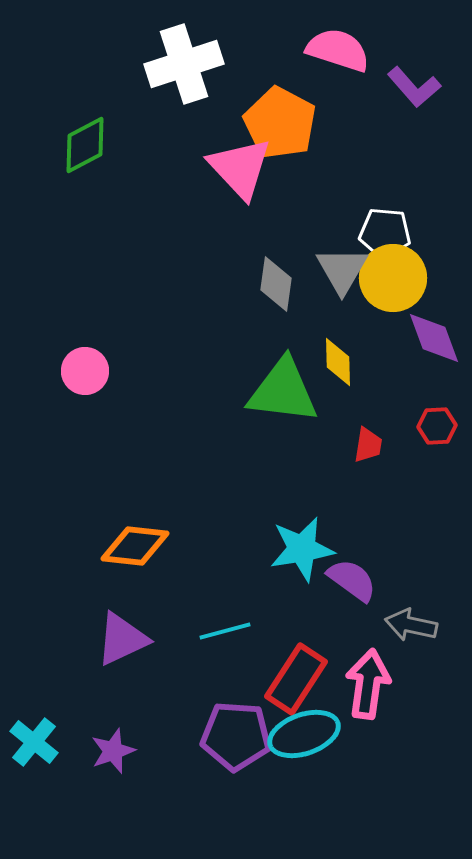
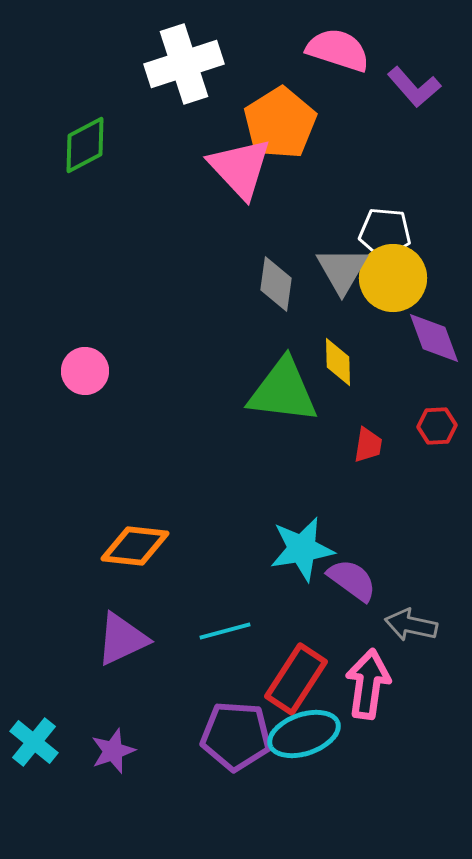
orange pentagon: rotated 12 degrees clockwise
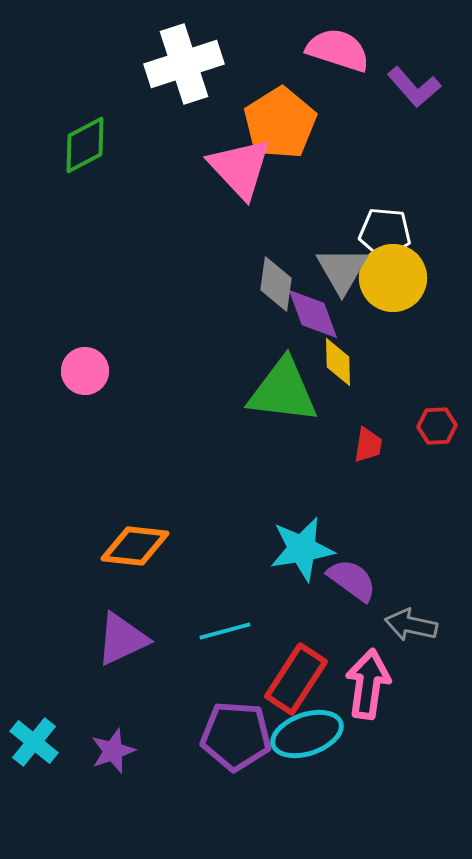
purple diamond: moved 121 px left, 24 px up
cyan ellipse: moved 3 px right
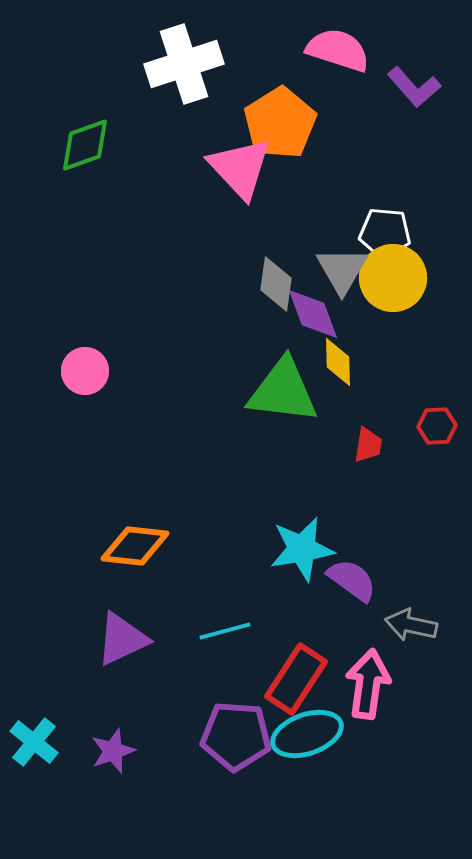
green diamond: rotated 8 degrees clockwise
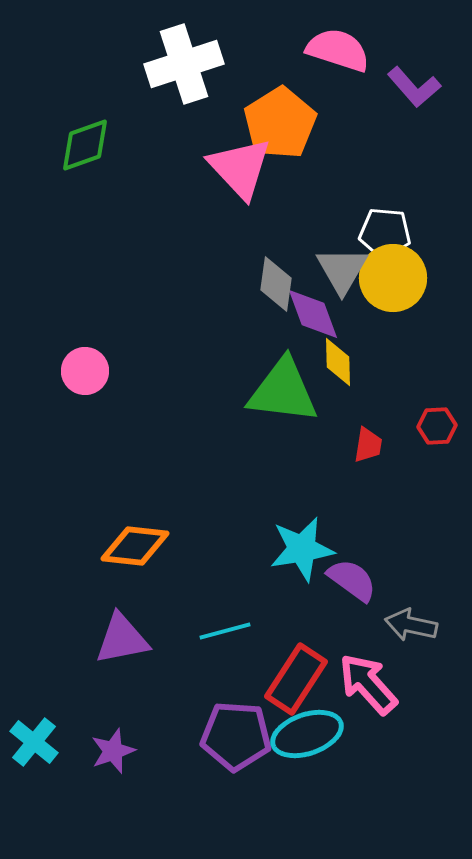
purple triangle: rotated 14 degrees clockwise
pink arrow: rotated 50 degrees counterclockwise
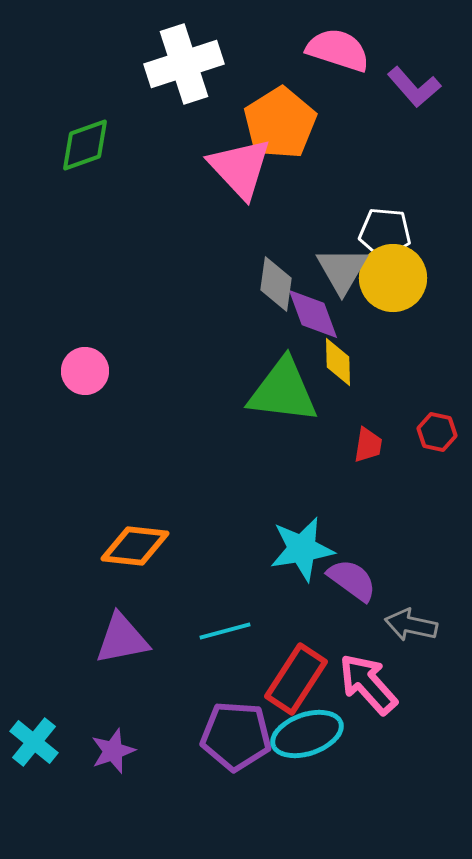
red hexagon: moved 6 px down; rotated 15 degrees clockwise
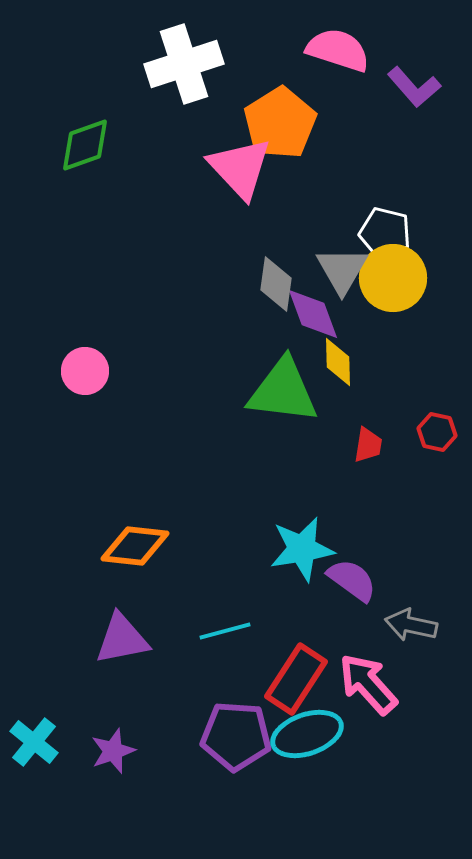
white pentagon: rotated 9 degrees clockwise
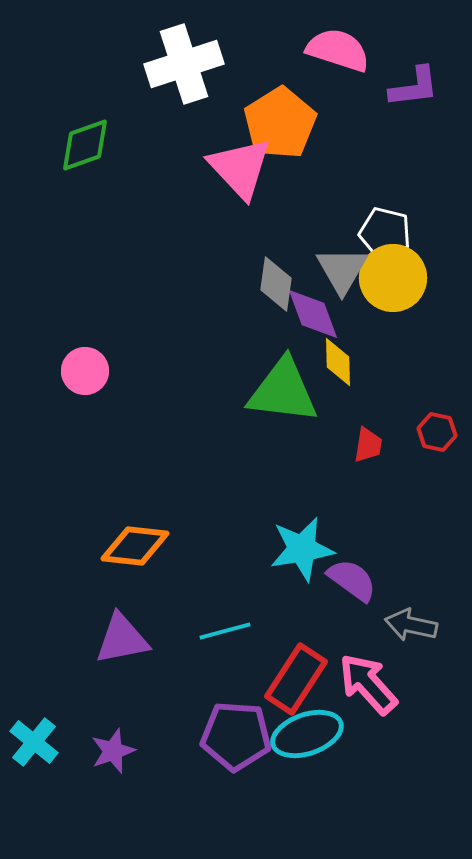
purple L-shape: rotated 56 degrees counterclockwise
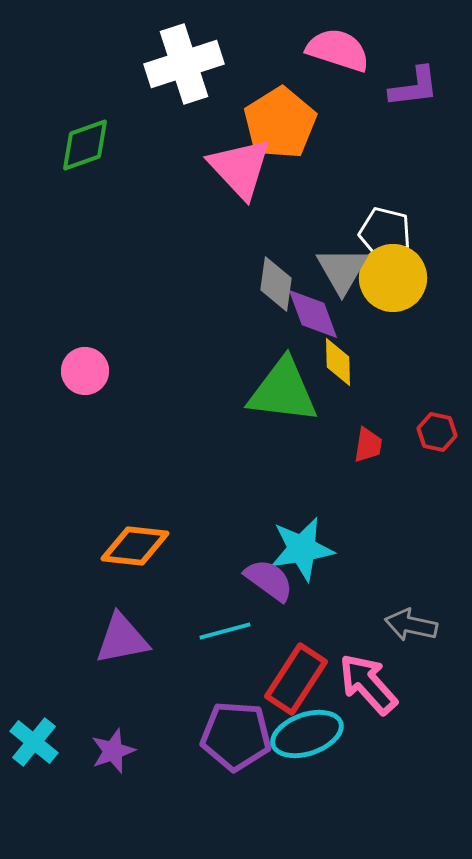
purple semicircle: moved 83 px left
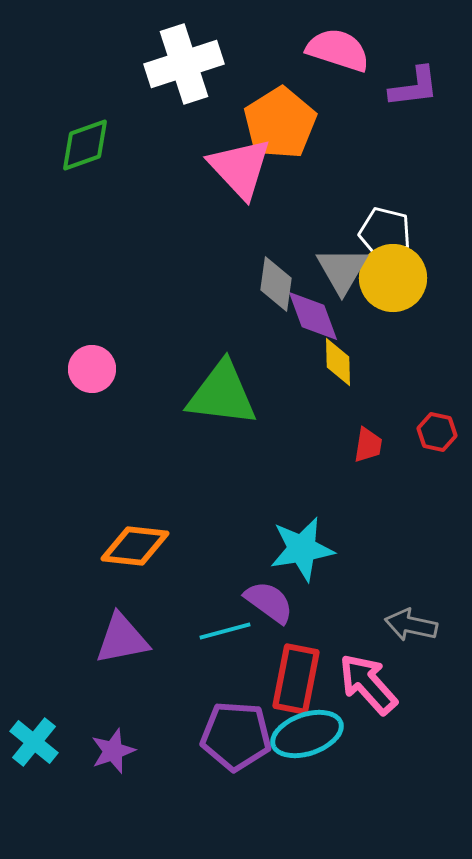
purple diamond: moved 2 px down
pink circle: moved 7 px right, 2 px up
green triangle: moved 61 px left, 3 px down
purple semicircle: moved 22 px down
red rectangle: rotated 22 degrees counterclockwise
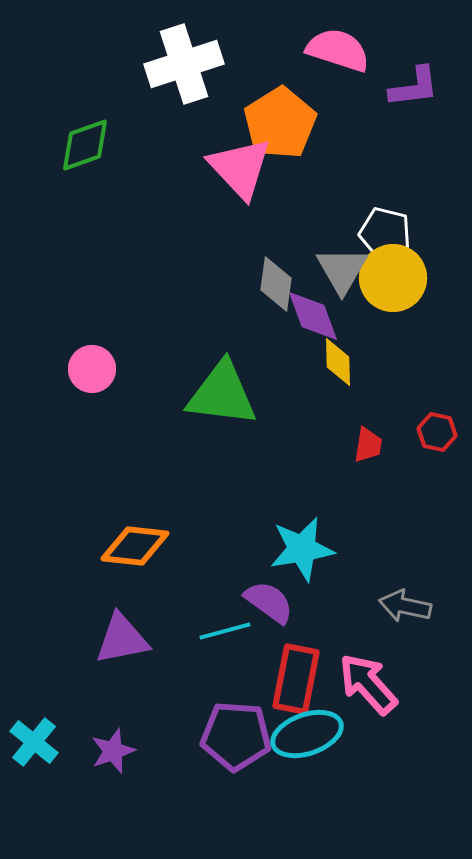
gray arrow: moved 6 px left, 19 px up
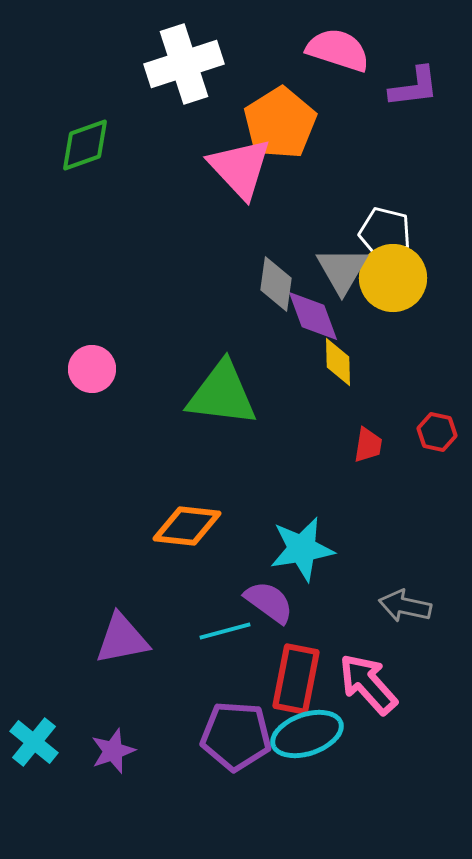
orange diamond: moved 52 px right, 20 px up
